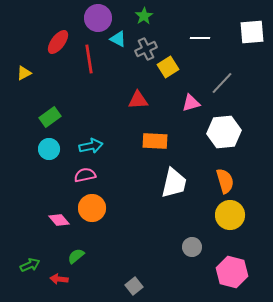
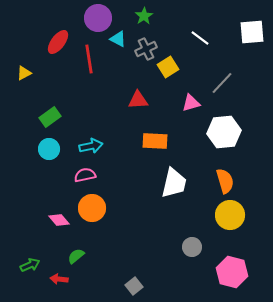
white line: rotated 36 degrees clockwise
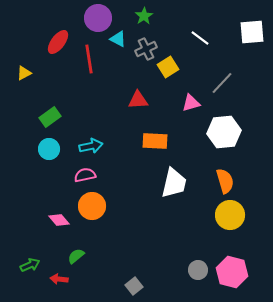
orange circle: moved 2 px up
gray circle: moved 6 px right, 23 px down
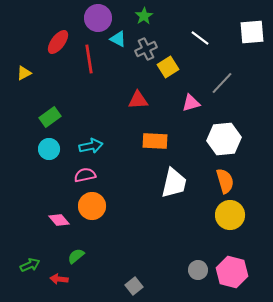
white hexagon: moved 7 px down
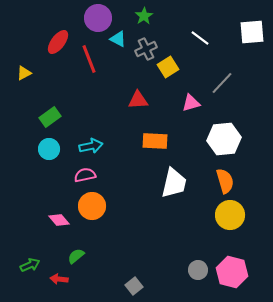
red line: rotated 12 degrees counterclockwise
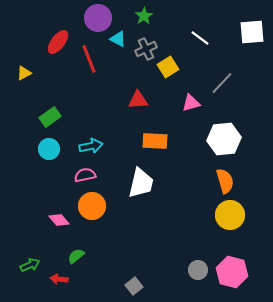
white trapezoid: moved 33 px left
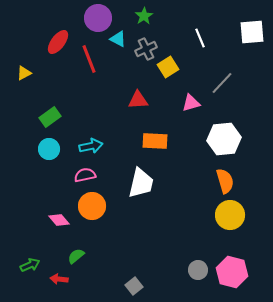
white line: rotated 30 degrees clockwise
